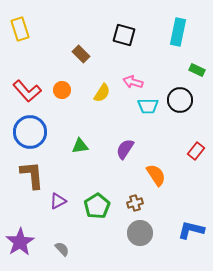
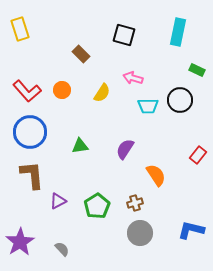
pink arrow: moved 4 px up
red rectangle: moved 2 px right, 4 px down
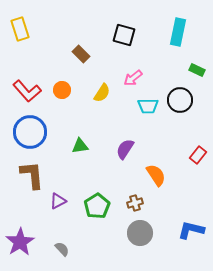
pink arrow: rotated 54 degrees counterclockwise
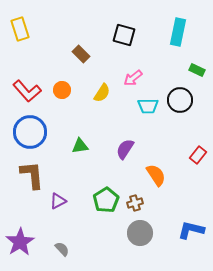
green pentagon: moved 9 px right, 6 px up
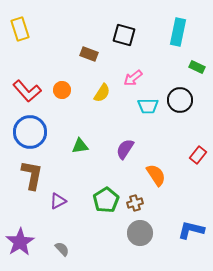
brown rectangle: moved 8 px right; rotated 24 degrees counterclockwise
green rectangle: moved 3 px up
brown L-shape: rotated 16 degrees clockwise
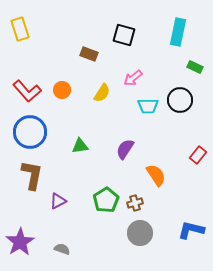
green rectangle: moved 2 px left
gray semicircle: rotated 28 degrees counterclockwise
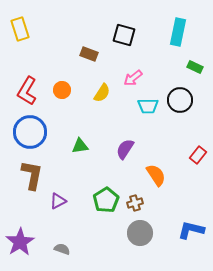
red L-shape: rotated 72 degrees clockwise
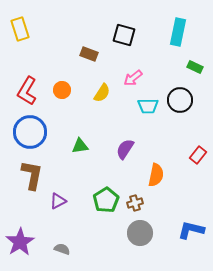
orange semicircle: rotated 45 degrees clockwise
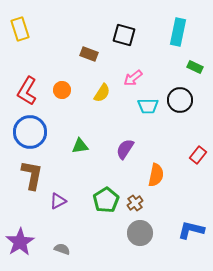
brown cross: rotated 21 degrees counterclockwise
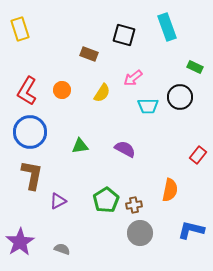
cyan rectangle: moved 11 px left, 5 px up; rotated 32 degrees counterclockwise
black circle: moved 3 px up
purple semicircle: rotated 85 degrees clockwise
orange semicircle: moved 14 px right, 15 px down
brown cross: moved 1 px left, 2 px down; rotated 28 degrees clockwise
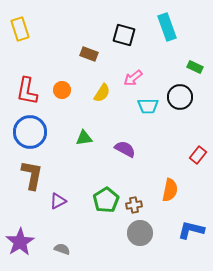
red L-shape: rotated 20 degrees counterclockwise
green triangle: moved 4 px right, 8 px up
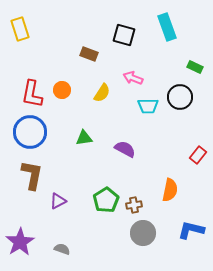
pink arrow: rotated 60 degrees clockwise
red L-shape: moved 5 px right, 3 px down
gray circle: moved 3 px right
